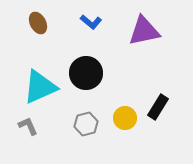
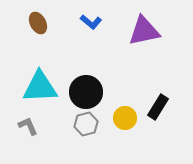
black circle: moved 19 px down
cyan triangle: rotated 21 degrees clockwise
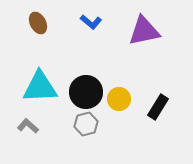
yellow circle: moved 6 px left, 19 px up
gray L-shape: rotated 25 degrees counterclockwise
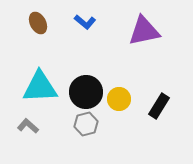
blue L-shape: moved 6 px left
black rectangle: moved 1 px right, 1 px up
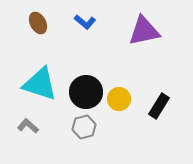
cyan triangle: moved 3 px up; rotated 21 degrees clockwise
gray hexagon: moved 2 px left, 3 px down
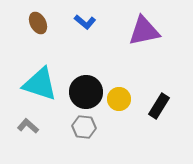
gray hexagon: rotated 20 degrees clockwise
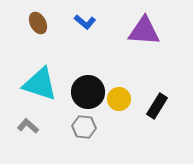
purple triangle: rotated 16 degrees clockwise
black circle: moved 2 px right
black rectangle: moved 2 px left
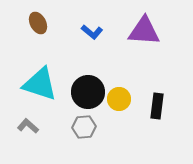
blue L-shape: moved 7 px right, 10 px down
black rectangle: rotated 25 degrees counterclockwise
gray hexagon: rotated 10 degrees counterclockwise
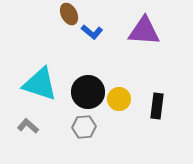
brown ellipse: moved 31 px right, 9 px up
